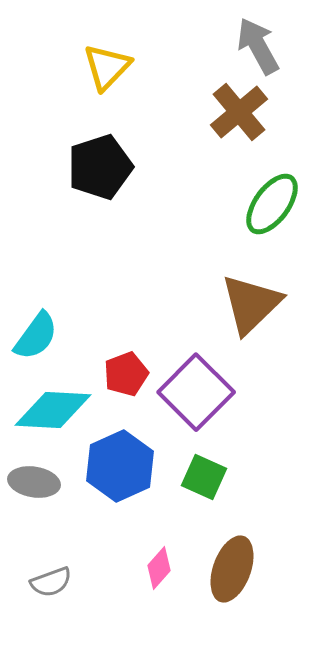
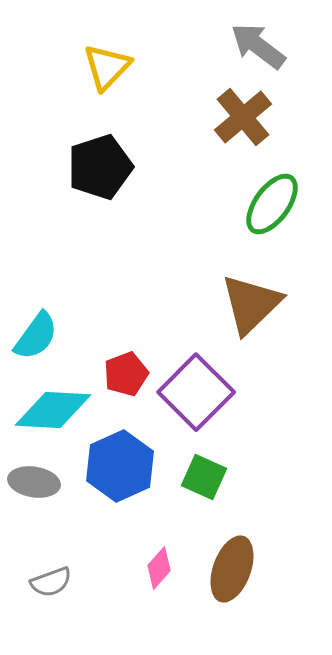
gray arrow: rotated 24 degrees counterclockwise
brown cross: moved 4 px right, 5 px down
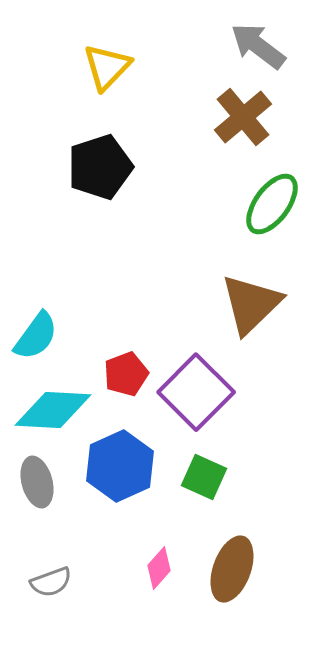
gray ellipse: moved 3 px right; rotated 66 degrees clockwise
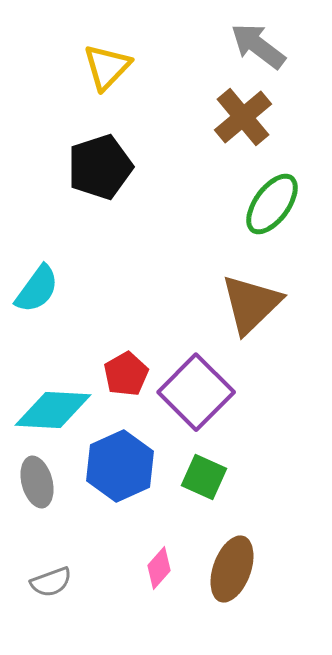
cyan semicircle: moved 1 px right, 47 px up
red pentagon: rotated 9 degrees counterclockwise
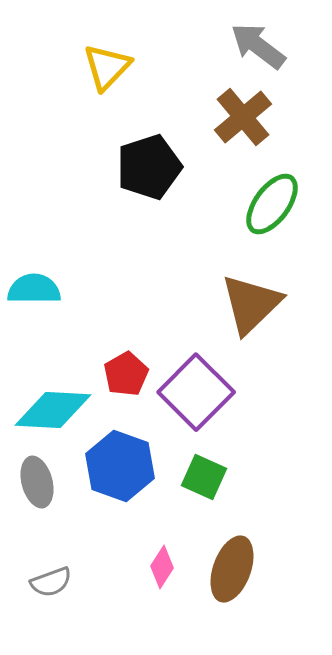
black pentagon: moved 49 px right
cyan semicircle: moved 3 px left; rotated 126 degrees counterclockwise
blue hexagon: rotated 16 degrees counterclockwise
pink diamond: moved 3 px right, 1 px up; rotated 9 degrees counterclockwise
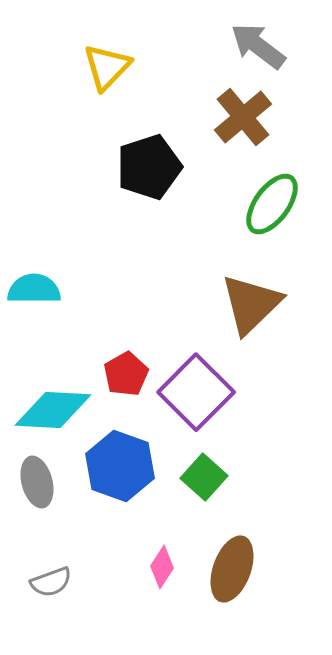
green square: rotated 18 degrees clockwise
